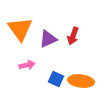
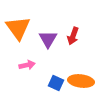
orange triangle: moved 2 px left, 1 px up
purple triangle: rotated 36 degrees counterclockwise
blue square: moved 4 px down
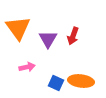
pink arrow: moved 2 px down
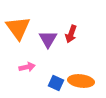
red arrow: moved 2 px left, 2 px up
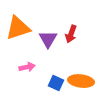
orange triangle: rotated 48 degrees clockwise
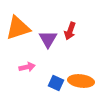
red arrow: moved 1 px left, 3 px up
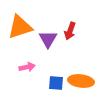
orange triangle: moved 2 px right, 1 px up
blue square: rotated 21 degrees counterclockwise
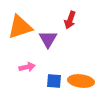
red arrow: moved 11 px up
blue square: moved 2 px left, 2 px up
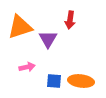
red arrow: rotated 12 degrees counterclockwise
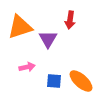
orange ellipse: rotated 35 degrees clockwise
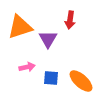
blue square: moved 3 px left, 3 px up
